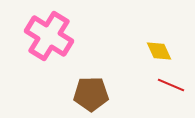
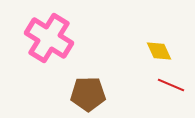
pink cross: moved 2 px down
brown pentagon: moved 3 px left
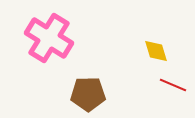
yellow diamond: moved 3 px left; rotated 8 degrees clockwise
red line: moved 2 px right
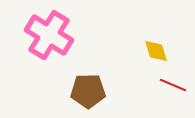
pink cross: moved 3 px up
brown pentagon: moved 3 px up
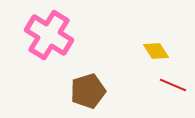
yellow diamond: rotated 16 degrees counterclockwise
brown pentagon: rotated 16 degrees counterclockwise
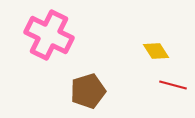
pink cross: rotated 6 degrees counterclockwise
red line: rotated 8 degrees counterclockwise
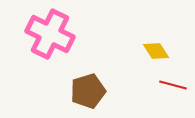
pink cross: moved 1 px right, 1 px up
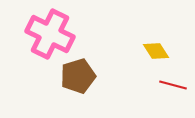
brown pentagon: moved 10 px left, 15 px up
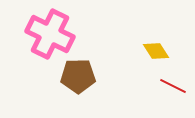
brown pentagon: rotated 16 degrees clockwise
red line: moved 1 px down; rotated 12 degrees clockwise
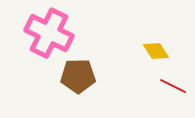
pink cross: moved 1 px left, 1 px up
